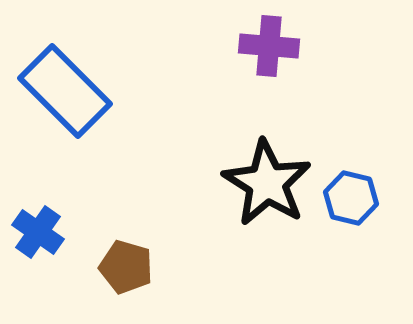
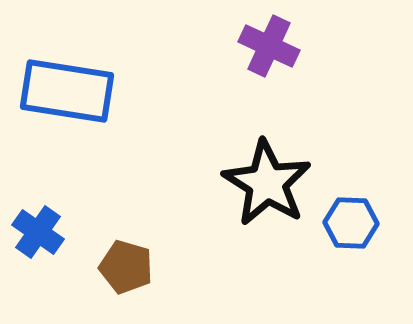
purple cross: rotated 20 degrees clockwise
blue rectangle: moved 2 px right; rotated 36 degrees counterclockwise
blue hexagon: moved 25 px down; rotated 12 degrees counterclockwise
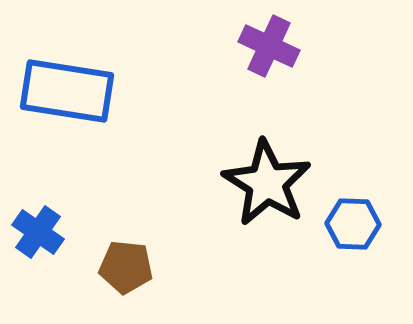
blue hexagon: moved 2 px right, 1 px down
brown pentagon: rotated 10 degrees counterclockwise
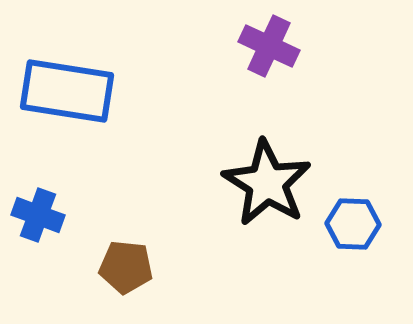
blue cross: moved 17 px up; rotated 15 degrees counterclockwise
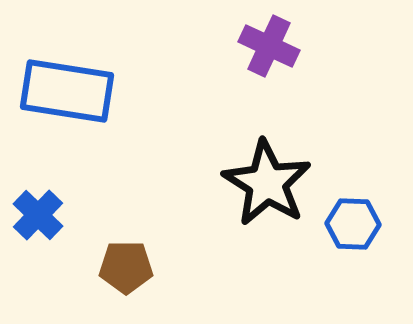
blue cross: rotated 24 degrees clockwise
brown pentagon: rotated 6 degrees counterclockwise
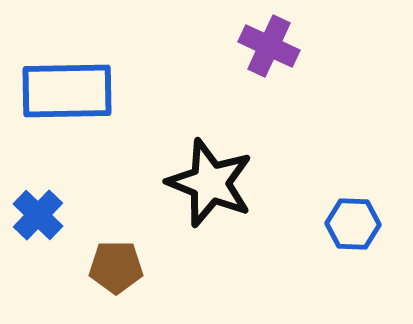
blue rectangle: rotated 10 degrees counterclockwise
black star: moved 57 px left; rotated 10 degrees counterclockwise
brown pentagon: moved 10 px left
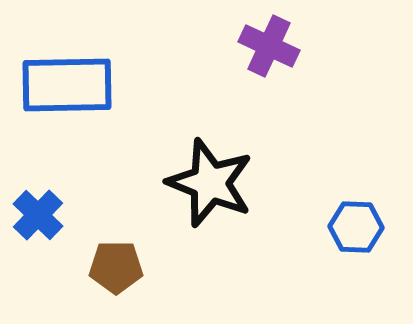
blue rectangle: moved 6 px up
blue hexagon: moved 3 px right, 3 px down
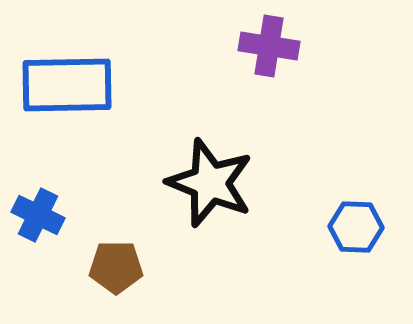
purple cross: rotated 16 degrees counterclockwise
blue cross: rotated 18 degrees counterclockwise
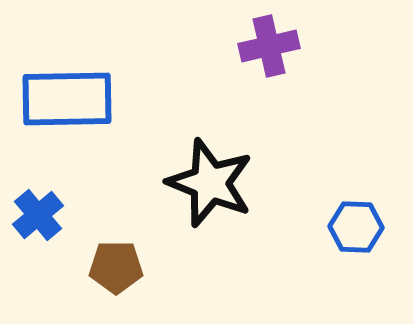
purple cross: rotated 22 degrees counterclockwise
blue rectangle: moved 14 px down
blue cross: rotated 24 degrees clockwise
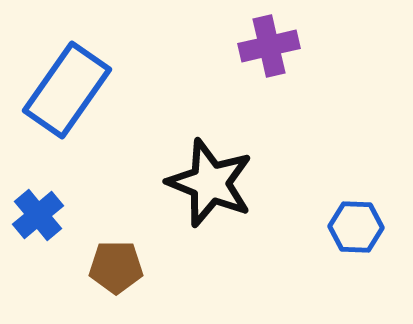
blue rectangle: moved 9 px up; rotated 54 degrees counterclockwise
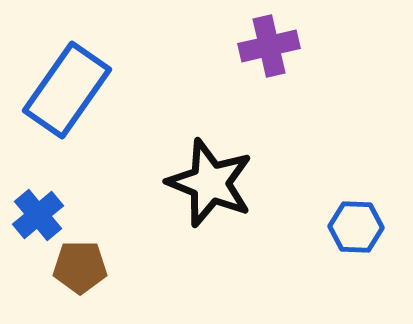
brown pentagon: moved 36 px left
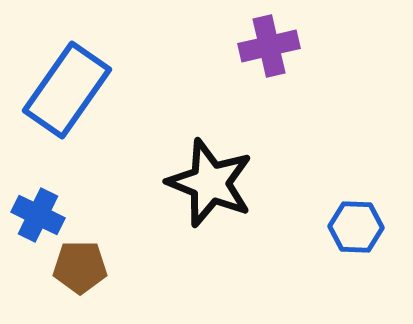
blue cross: rotated 24 degrees counterclockwise
